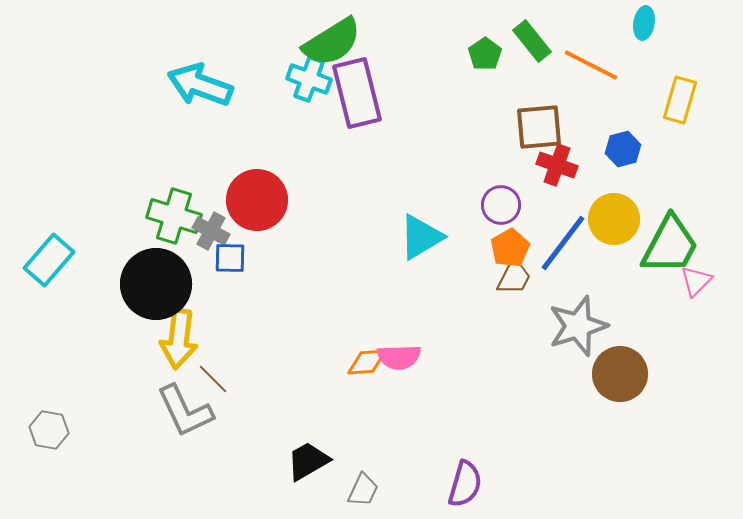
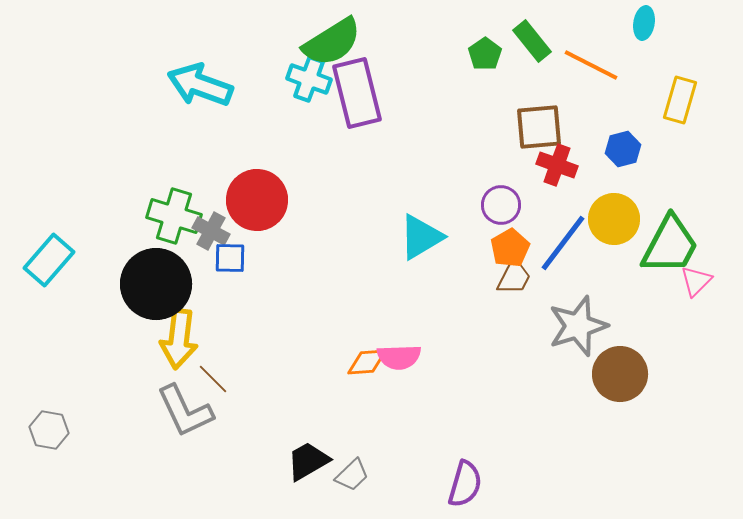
gray trapezoid: moved 11 px left, 15 px up; rotated 21 degrees clockwise
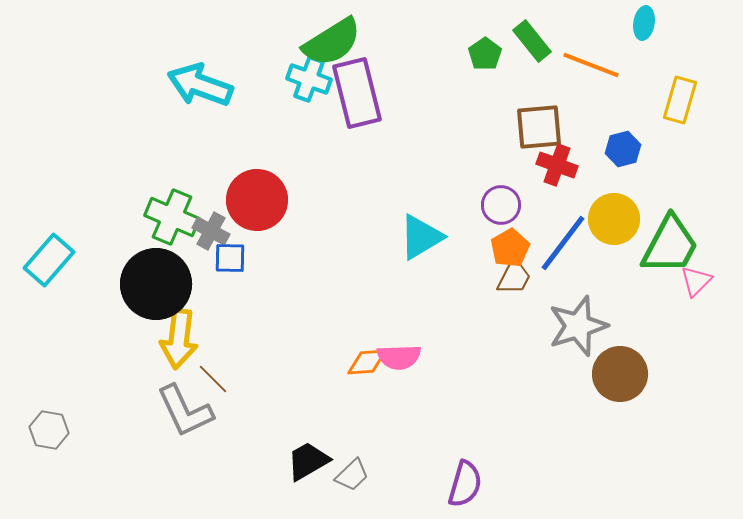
orange line: rotated 6 degrees counterclockwise
green cross: moved 2 px left, 1 px down; rotated 6 degrees clockwise
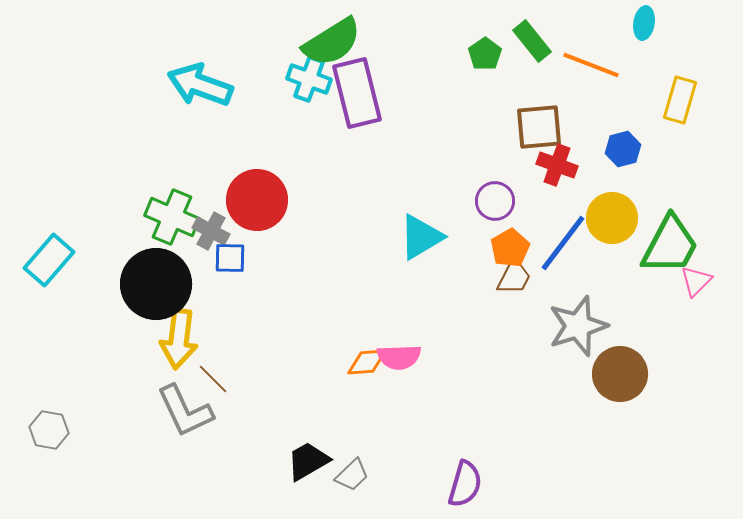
purple circle: moved 6 px left, 4 px up
yellow circle: moved 2 px left, 1 px up
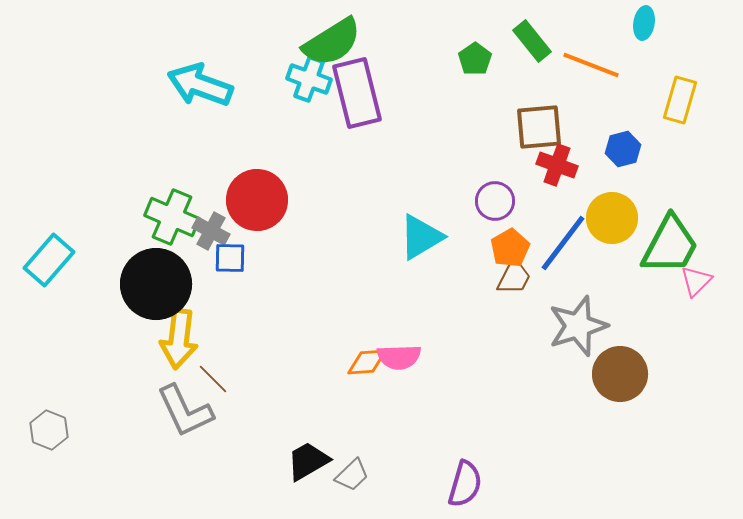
green pentagon: moved 10 px left, 5 px down
gray hexagon: rotated 12 degrees clockwise
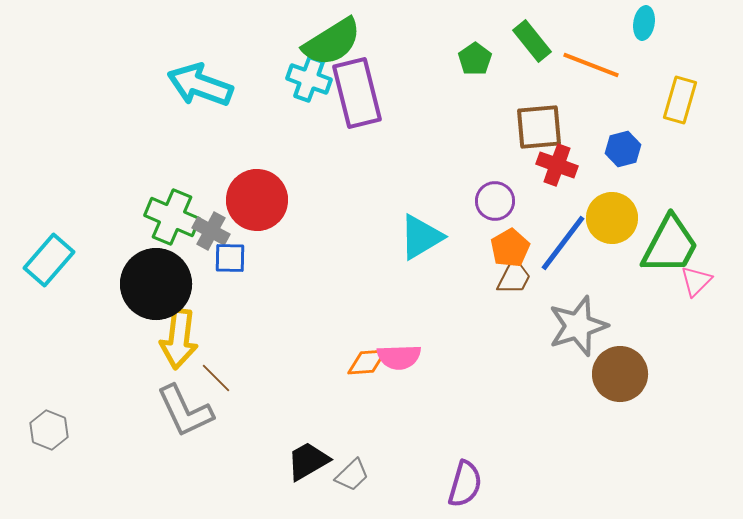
brown line: moved 3 px right, 1 px up
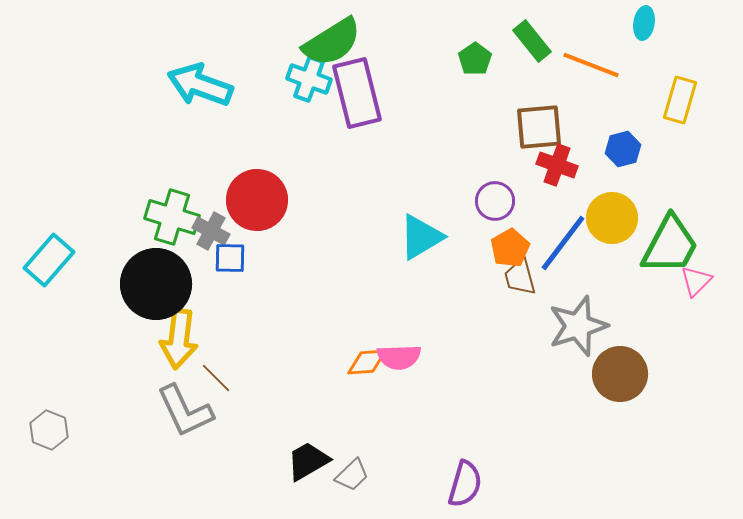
green cross: rotated 6 degrees counterclockwise
brown trapezoid: moved 6 px right; rotated 138 degrees clockwise
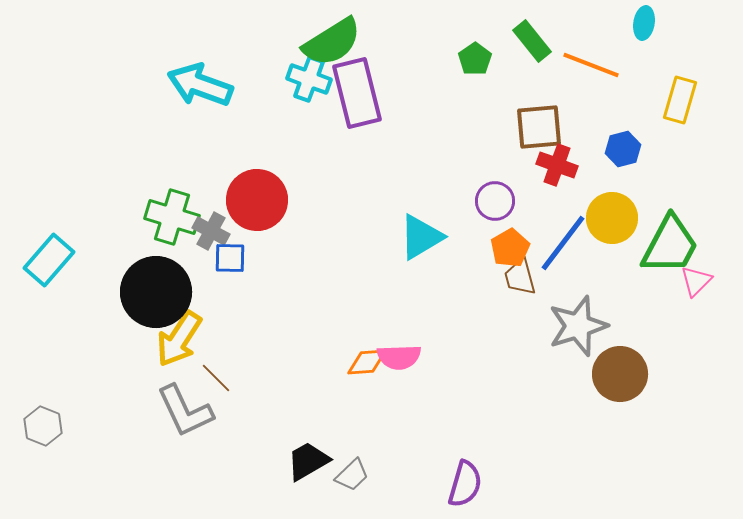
black circle: moved 8 px down
yellow arrow: rotated 26 degrees clockwise
gray hexagon: moved 6 px left, 4 px up
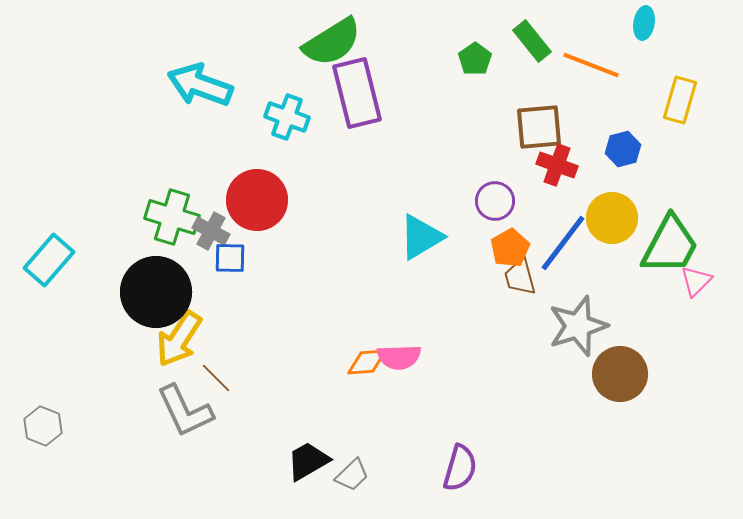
cyan cross: moved 22 px left, 38 px down
purple semicircle: moved 5 px left, 16 px up
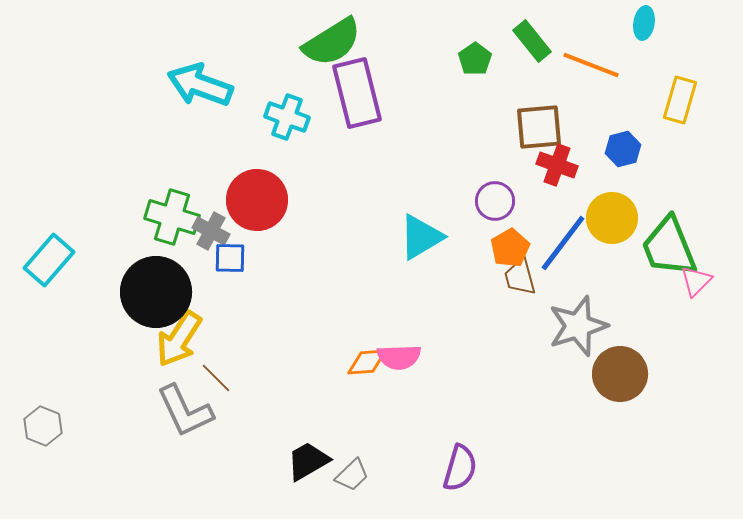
green trapezoid: moved 1 px left, 2 px down; rotated 130 degrees clockwise
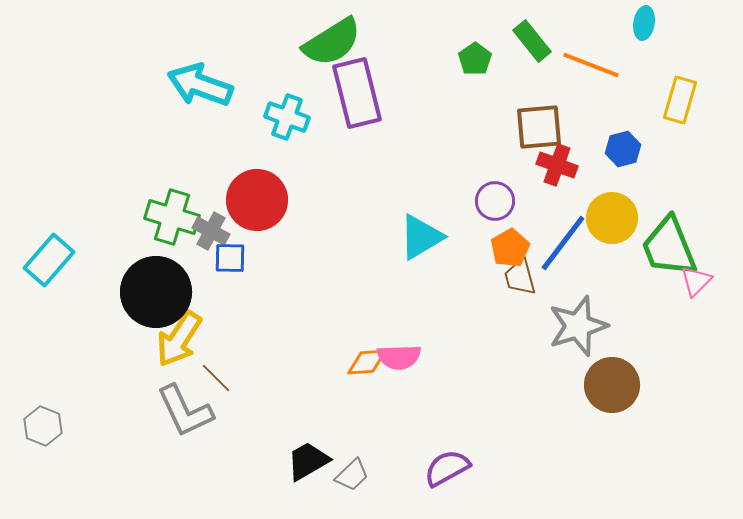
brown circle: moved 8 px left, 11 px down
purple semicircle: moved 13 px left; rotated 135 degrees counterclockwise
